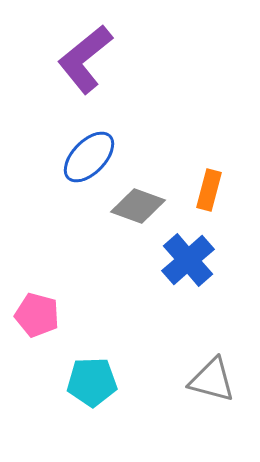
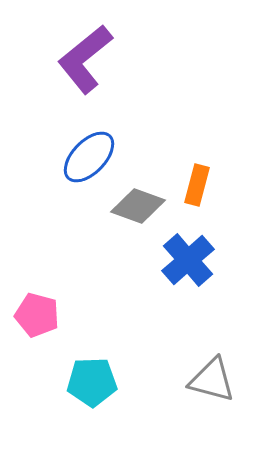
orange rectangle: moved 12 px left, 5 px up
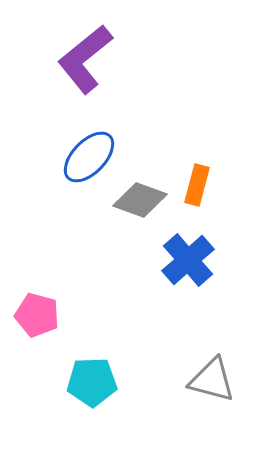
gray diamond: moved 2 px right, 6 px up
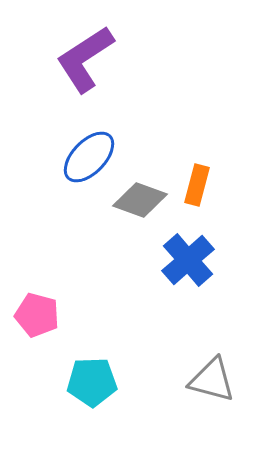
purple L-shape: rotated 6 degrees clockwise
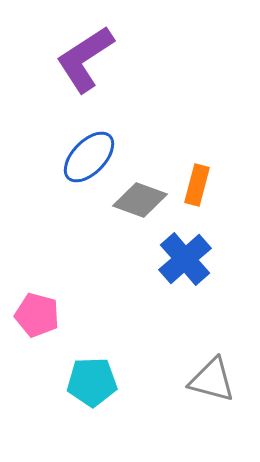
blue cross: moved 3 px left, 1 px up
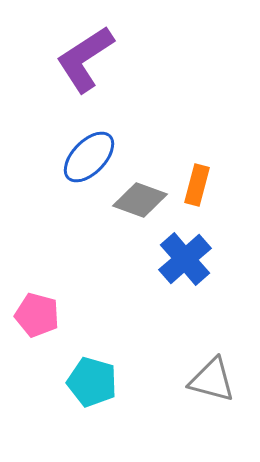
cyan pentagon: rotated 18 degrees clockwise
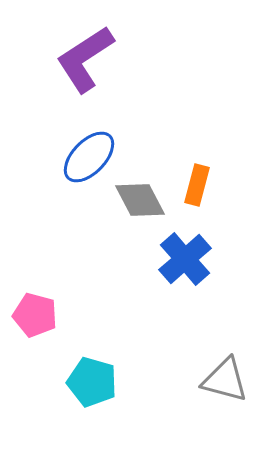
gray diamond: rotated 42 degrees clockwise
pink pentagon: moved 2 px left
gray triangle: moved 13 px right
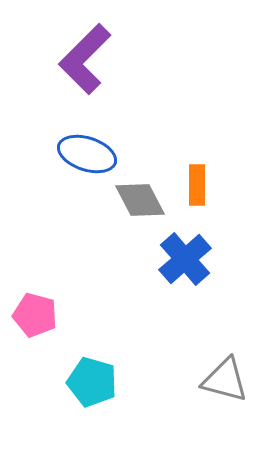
purple L-shape: rotated 12 degrees counterclockwise
blue ellipse: moved 2 px left, 3 px up; rotated 64 degrees clockwise
orange rectangle: rotated 15 degrees counterclockwise
